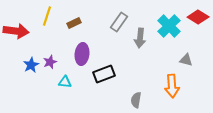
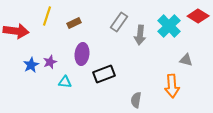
red diamond: moved 1 px up
gray arrow: moved 3 px up
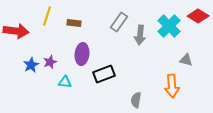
brown rectangle: rotated 32 degrees clockwise
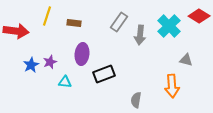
red diamond: moved 1 px right
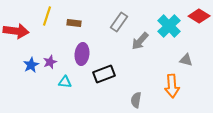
gray arrow: moved 6 px down; rotated 36 degrees clockwise
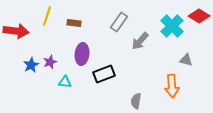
cyan cross: moved 3 px right
gray semicircle: moved 1 px down
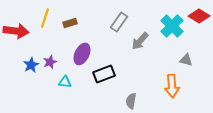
yellow line: moved 2 px left, 2 px down
brown rectangle: moved 4 px left; rotated 24 degrees counterclockwise
purple ellipse: rotated 20 degrees clockwise
gray semicircle: moved 5 px left
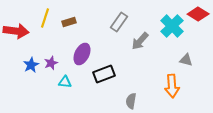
red diamond: moved 1 px left, 2 px up
brown rectangle: moved 1 px left, 1 px up
purple star: moved 1 px right, 1 px down
